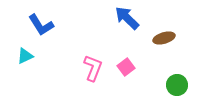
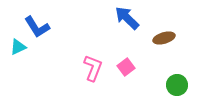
blue L-shape: moved 4 px left, 2 px down
cyan triangle: moved 7 px left, 9 px up
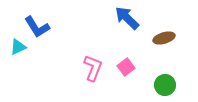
green circle: moved 12 px left
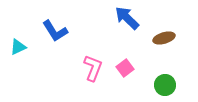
blue L-shape: moved 18 px right, 4 px down
pink square: moved 1 px left, 1 px down
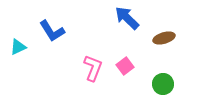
blue L-shape: moved 3 px left
pink square: moved 2 px up
green circle: moved 2 px left, 1 px up
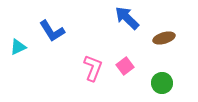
green circle: moved 1 px left, 1 px up
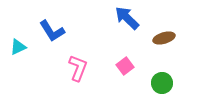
pink L-shape: moved 15 px left
